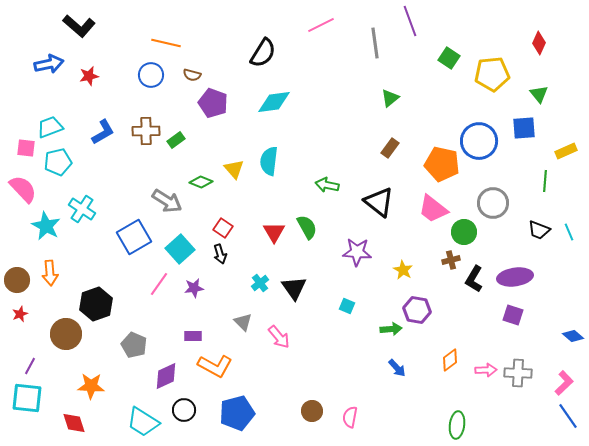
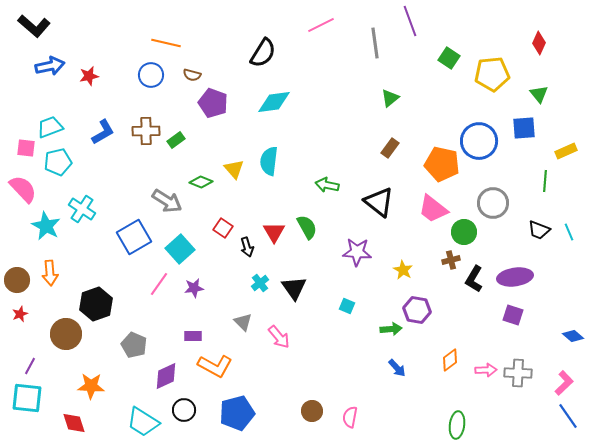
black L-shape at (79, 26): moved 45 px left
blue arrow at (49, 64): moved 1 px right, 2 px down
black arrow at (220, 254): moved 27 px right, 7 px up
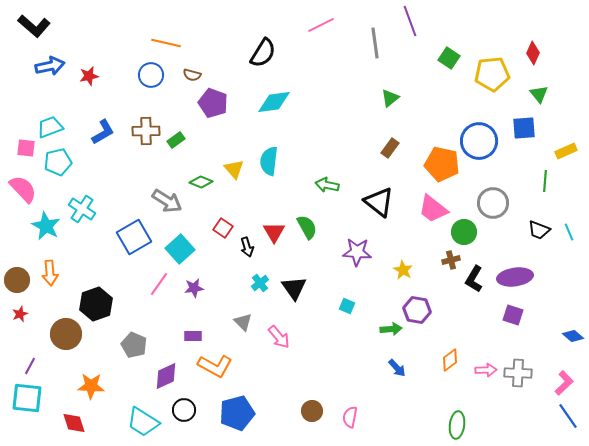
red diamond at (539, 43): moved 6 px left, 10 px down
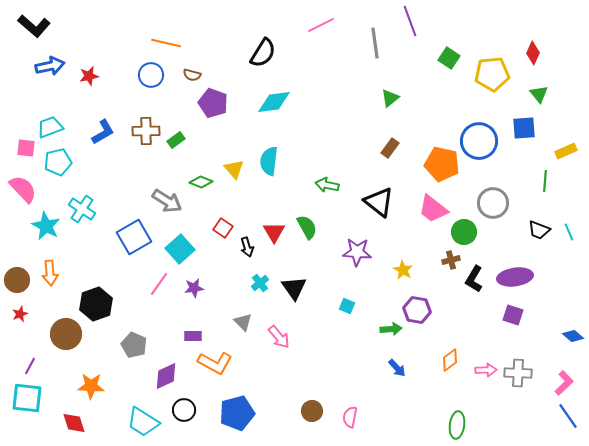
orange L-shape at (215, 366): moved 3 px up
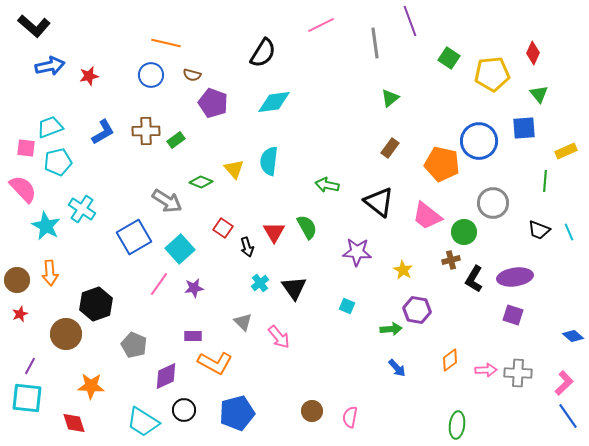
pink trapezoid at (433, 209): moved 6 px left, 7 px down
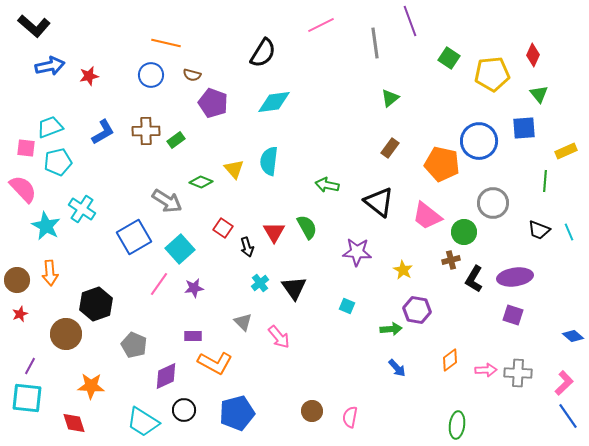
red diamond at (533, 53): moved 2 px down
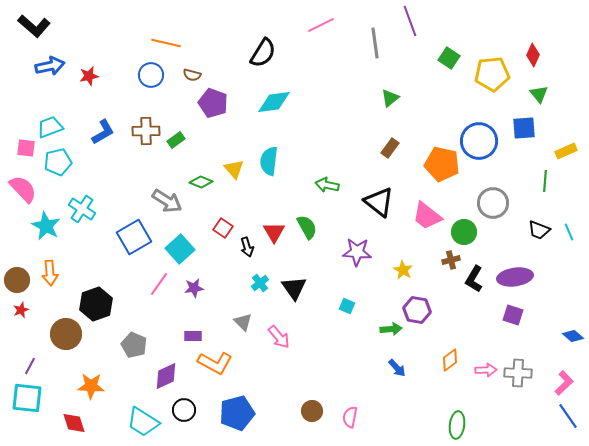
red star at (20, 314): moved 1 px right, 4 px up
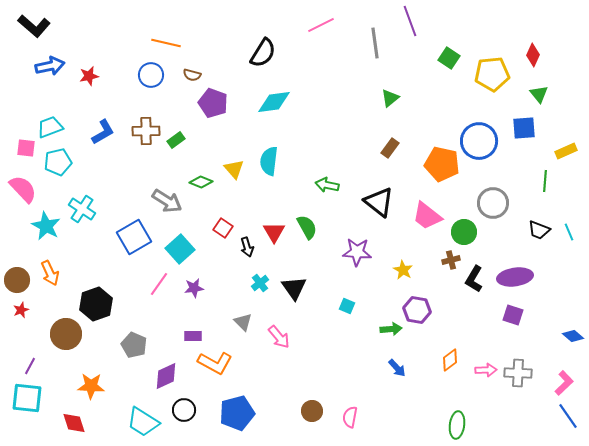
orange arrow at (50, 273): rotated 20 degrees counterclockwise
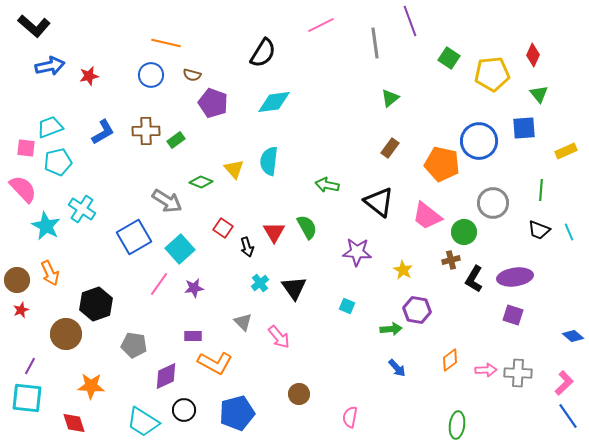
green line at (545, 181): moved 4 px left, 9 px down
gray pentagon at (134, 345): rotated 15 degrees counterclockwise
brown circle at (312, 411): moved 13 px left, 17 px up
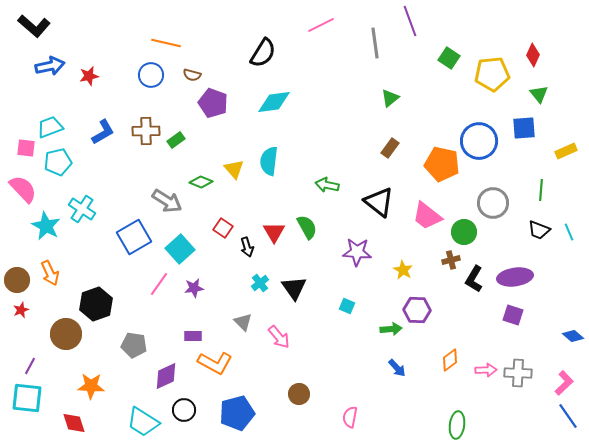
purple hexagon at (417, 310): rotated 8 degrees counterclockwise
